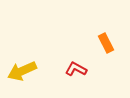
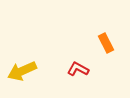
red L-shape: moved 2 px right
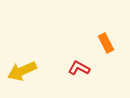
red L-shape: moved 1 px right, 1 px up
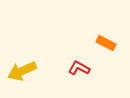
orange rectangle: rotated 36 degrees counterclockwise
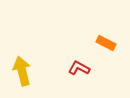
yellow arrow: rotated 100 degrees clockwise
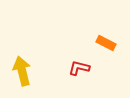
red L-shape: rotated 15 degrees counterclockwise
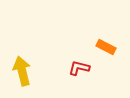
orange rectangle: moved 4 px down
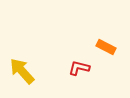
yellow arrow: rotated 28 degrees counterclockwise
